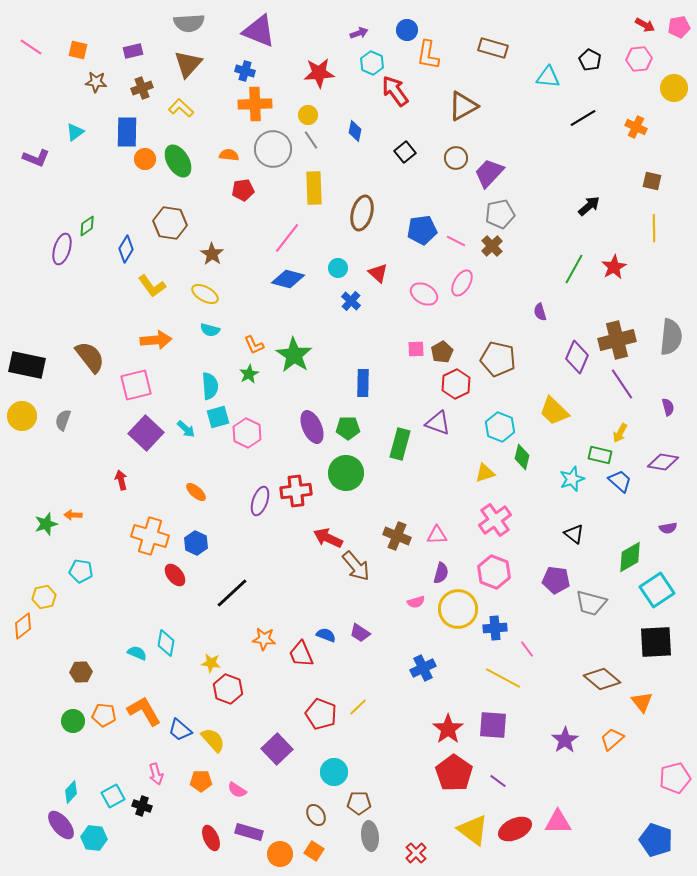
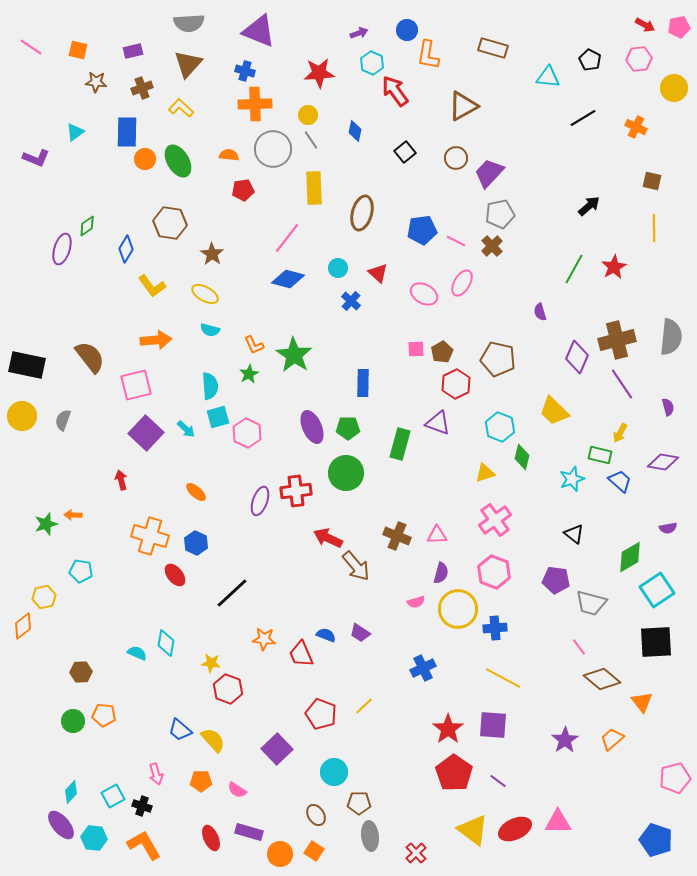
pink line at (527, 649): moved 52 px right, 2 px up
yellow line at (358, 707): moved 6 px right, 1 px up
orange L-shape at (144, 711): moved 134 px down
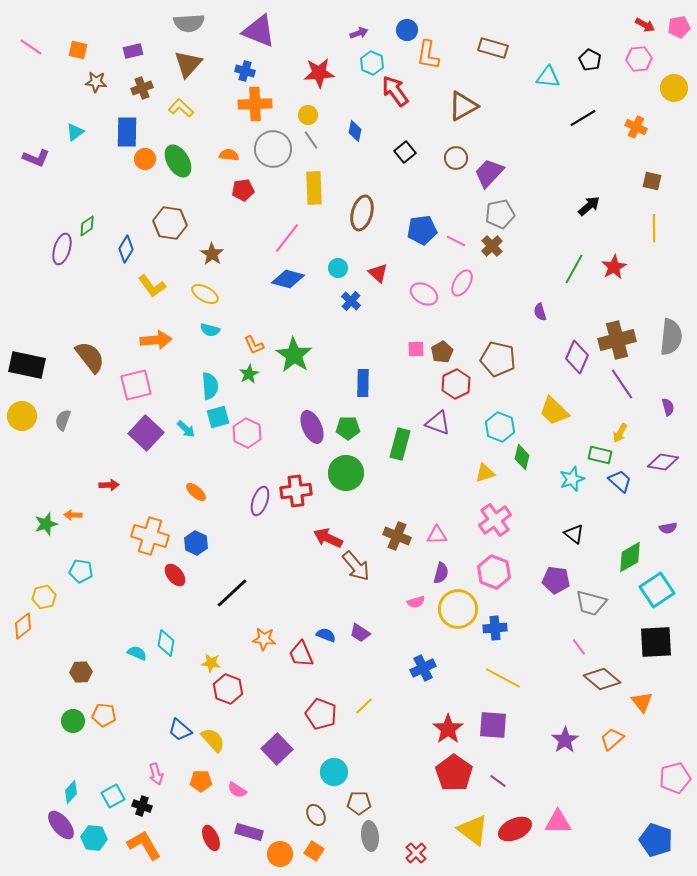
red arrow at (121, 480): moved 12 px left, 5 px down; rotated 102 degrees clockwise
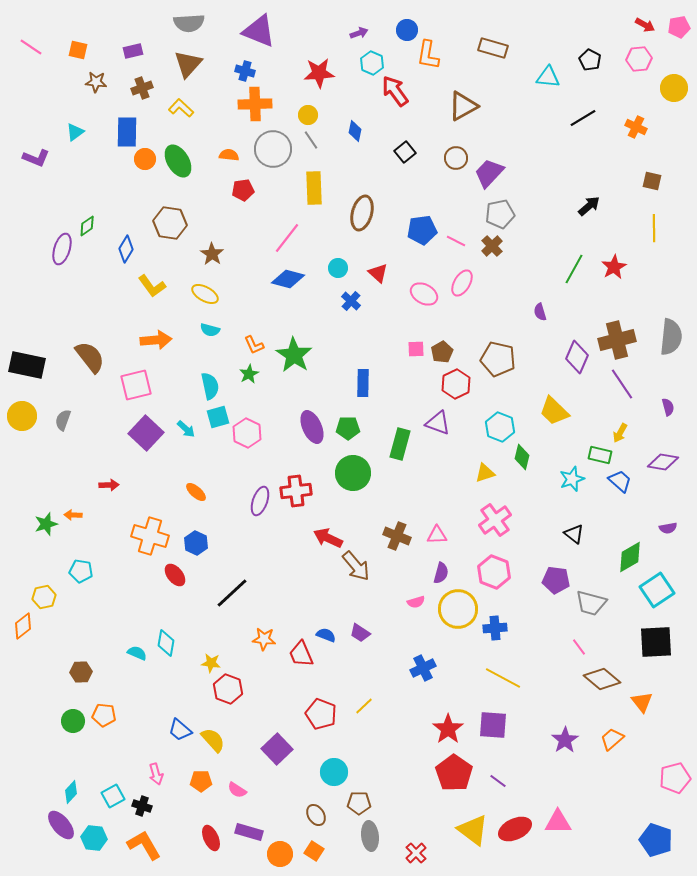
cyan semicircle at (210, 386): rotated 8 degrees counterclockwise
green circle at (346, 473): moved 7 px right
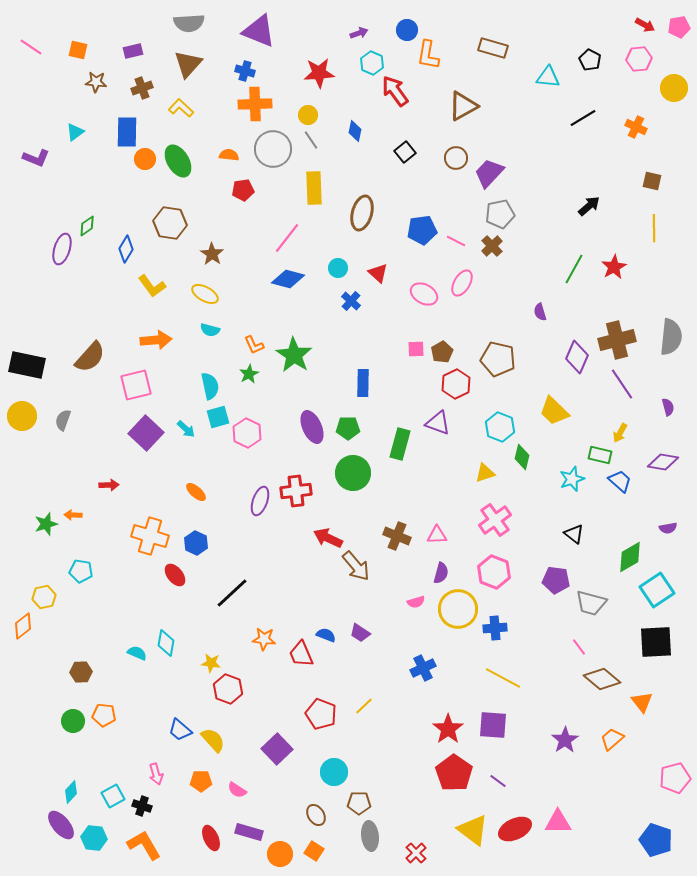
brown semicircle at (90, 357): rotated 80 degrees clockwise
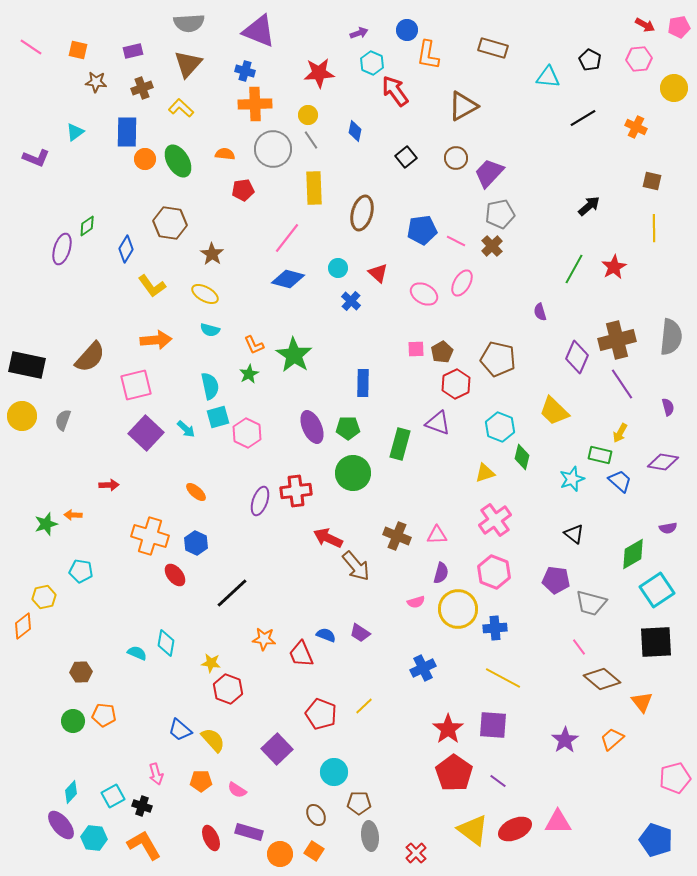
black square at (405, 152): moved 1 px right, 5 px down
orange semicircle at (229, 155): moved 4 px left, 1 px up
green diamond at (630, 557): moved 3 px right, 3 px up
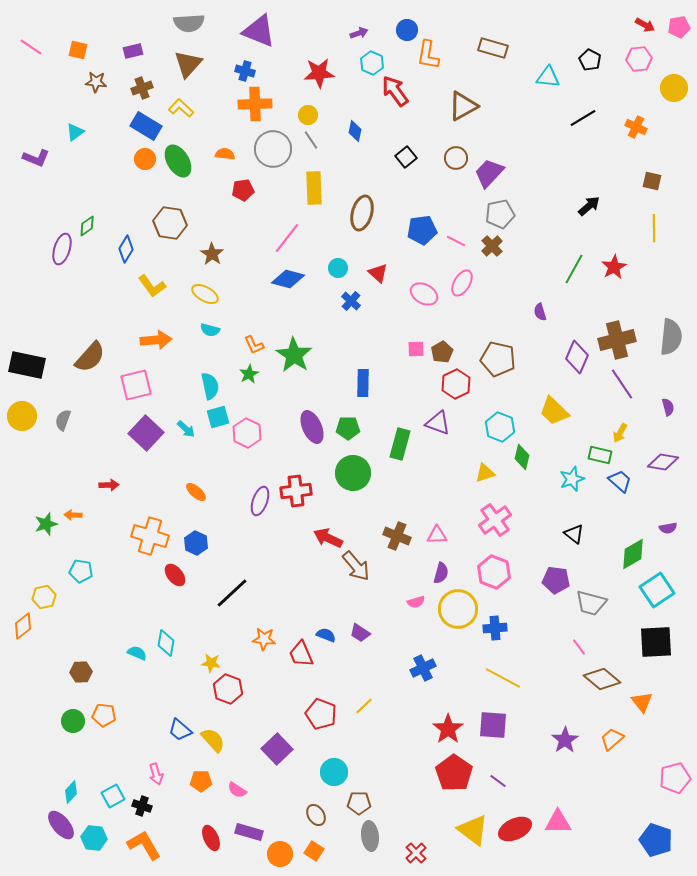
blue rectangle at (127, 132): moved 19 px right, 6 px up; rotated 60 degrees counterclockwise
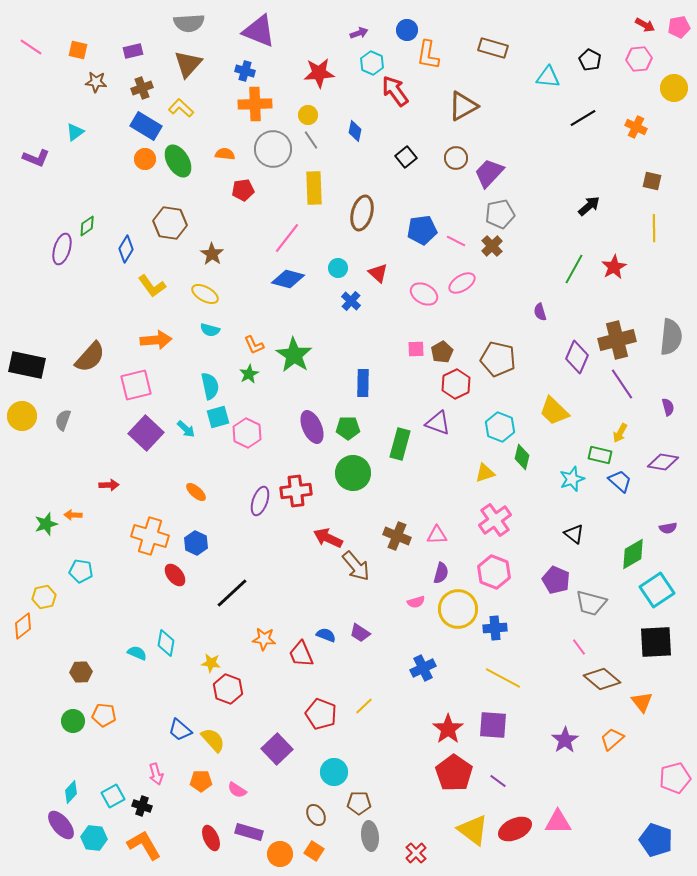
pink ellipse at (462, 283): rotated 28 degrees clockwise
purple pentagon at (556, 580): rotated 16 degrees clockwise
